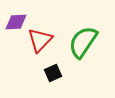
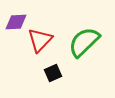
green semicircle: moved 1 px right; rotated 12 degrees clockwise
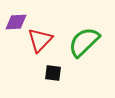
black square: rotated 30 degrees clockwise
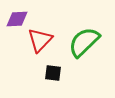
purple diamond: moved 1 px right, 3 px up
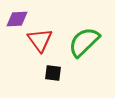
red triangle: rotated 20 degrees counterclockwise
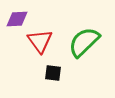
red triangle: moved 1 px down
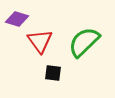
purple diamond: rotated 20 degrees clockwise
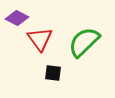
purple diamond: moved 1 px up; rotated 10 degrees clockwise
red triangle: moved 2 px up
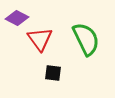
green semicircle: moved 2 px right, 3 px up; rotated 108 degrees clockwise
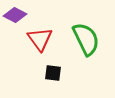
purple diamond: moved 2 px left, 3 px up
